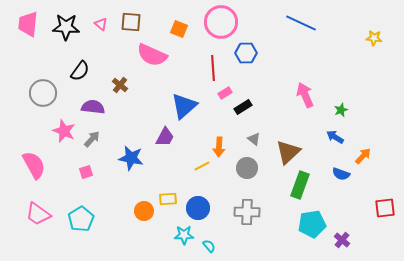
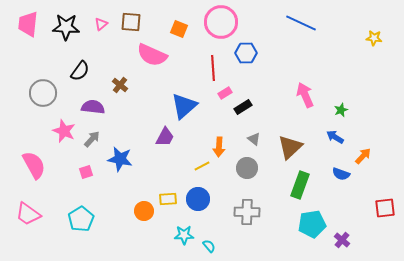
pink triangle at (101, 24): rotated 40 degrees clockwise
brown triangle at (288, 152): moved 2 px right, 5 px up
blue star at (131, 158): moved 11 px left, 1 px down
blue circle at (198, 208): moved 9 px up
pink trapezoid at (38, 214): moved 10 px left
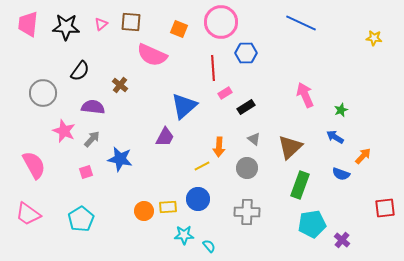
black rectangle at (243, 107): moved 3 px right
yellow rectangle at (168, 199): moved 8 px down
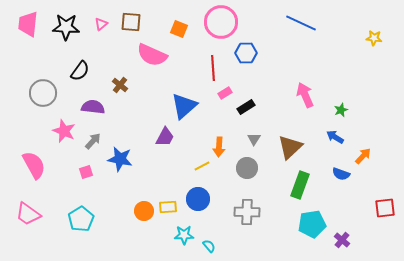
gray arrow at (92, 139): moved 1 px right, 2 px down
gray triangle at (254, 139): rotated 24 degrees clockwise
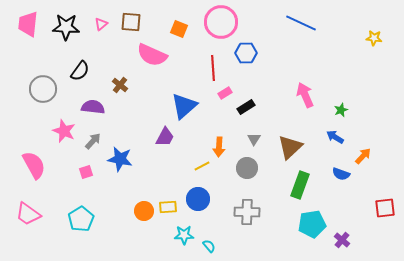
gray circle at (43, 93): moved 4 px up
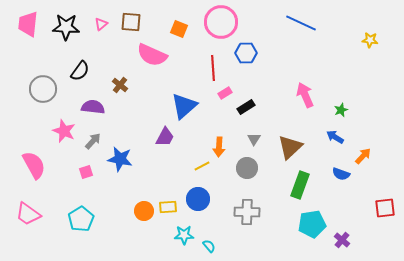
yellow star at (374, 38): moved 4 px left, 2 px down
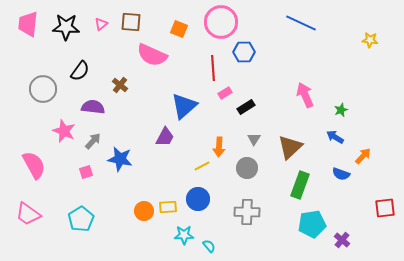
blue hexagon at (246, 53): moved 2 px left, 1 px up
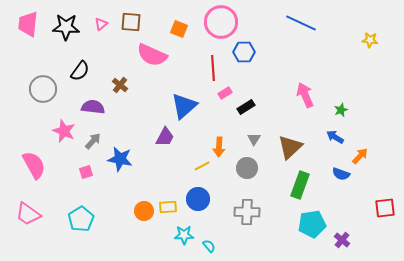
orange arrow at (363, 156): moved 3 px left
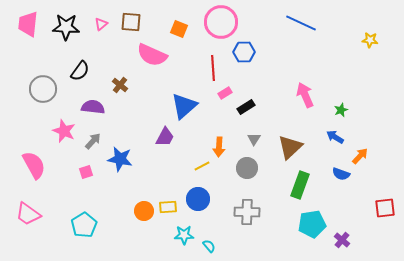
cyan pentagon at (81, 219): moved 3 px right, 6 px down
